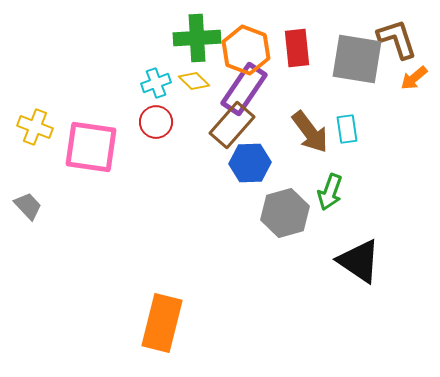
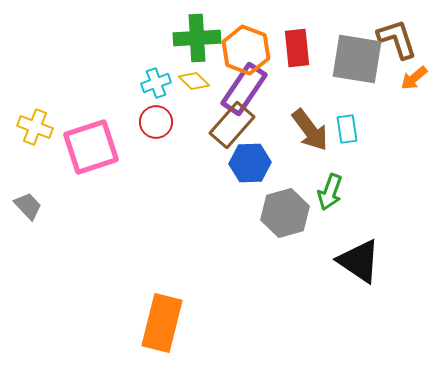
brown arrow: moved 2 px up
pink square: rotated 26 degrees counterclockwise
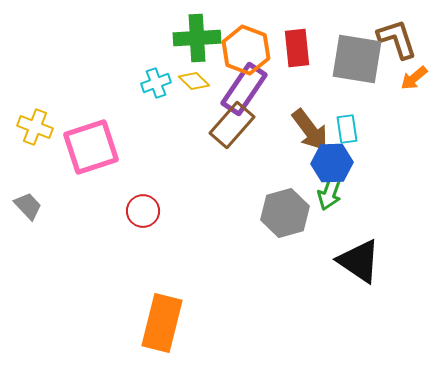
red circle: moved 13 px left, 89 px down
blue hexagon: moved 82 px right
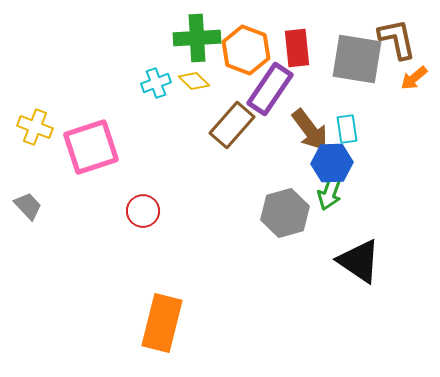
brown L-shape: rotated 6 degrees clockwise
purple rectangle: moved 26 px right
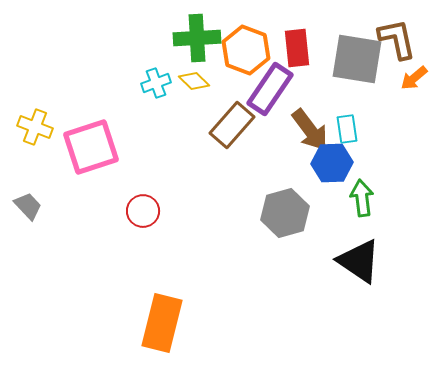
green arrow: moved 32 px right, 6 px down; rotated 153 degrees clockwise
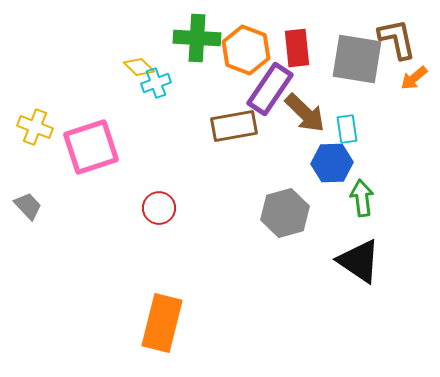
green cross: rotated 6 degrees clockwise
yellow diamond: moved 55 px left, 14 px up
brown rectangle: moved 2 px right, 1 px down; rotated 39 degrees clockwise
brown arrow: moved 5 px left, 17 px up; rotated 9 degrees counterclockwise
red circle: moved 16 px right, 3 px up
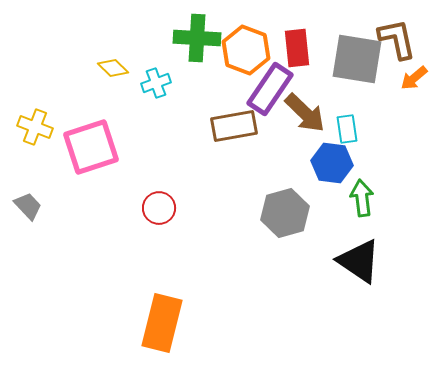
yellow diamond: moved 26 px left, 1 px down
blue hexagon: rotated 9 degrees clockwise
